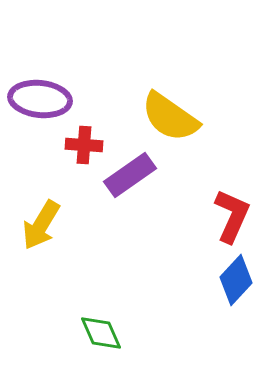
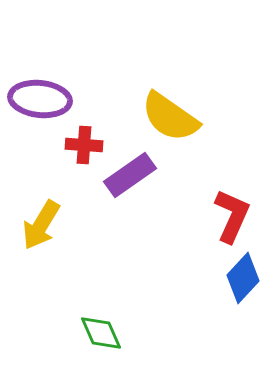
blue diamond: moved 7 px right, 2 px up
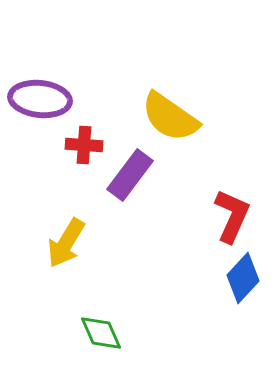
purple rectangle: rotated 18 degrees counterclockwise
yellow arrow: moved 25 px right, 18 px down
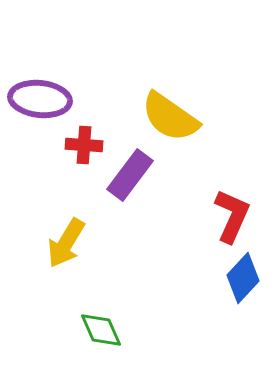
green diamond: moved 3 px up
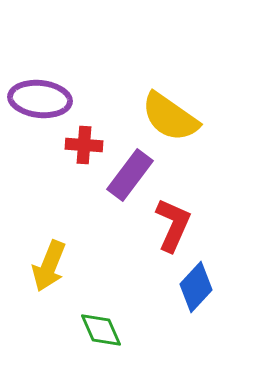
red L-shape: moved 59 px left, 9 px down
yellow arrow: moved 17 px left, 23 px down; rotated 9 degrees counterclockwise
blue diamond: moved 47 px left, 9 px down
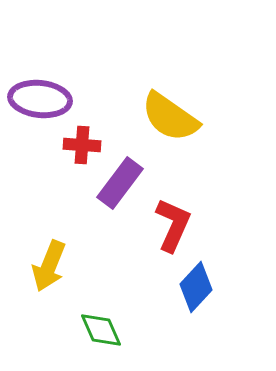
red cross: moved 2 px left
purple rectangle: moved 10 px left, 8 px down
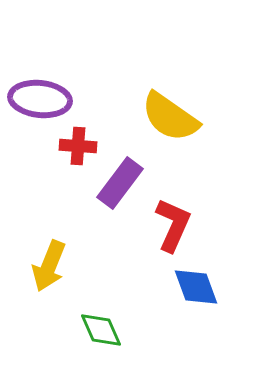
red cross: moved 4 px left, 1 px down
blue diamond: rotated 63 degrees counterclockwise
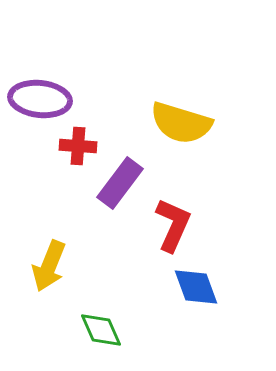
yellow semicircle: moved 11 px right, 6 px down; rotated 18 degrees counterclockwise
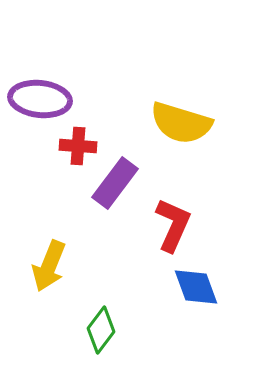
purple rectangle: moved 5 px left
green diamond: rotated 60 degrees clockwise
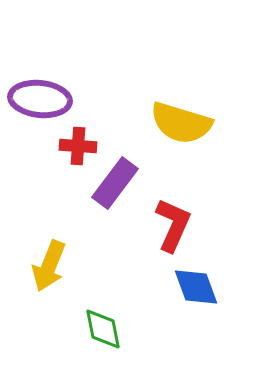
green diamond: moved 2 px right, 1 px up; rotated 48 degrees counterclockwise
